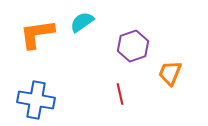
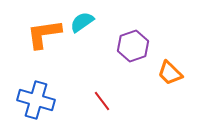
orange L-shape: moved 7 px right
orange trapezoid: rotated 68 degrees counterclockwise
red line: moved 18 px left, 7 px down; rotated 25 degrees counterclockwise
blue cross: rotated 6 degrees clockwise
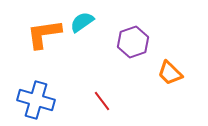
purple hexagon: moved 4 px up
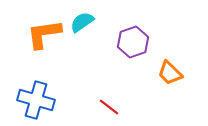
red line: moved 7 px right, 6 px down; rotated 15 degrees counterclockwise
